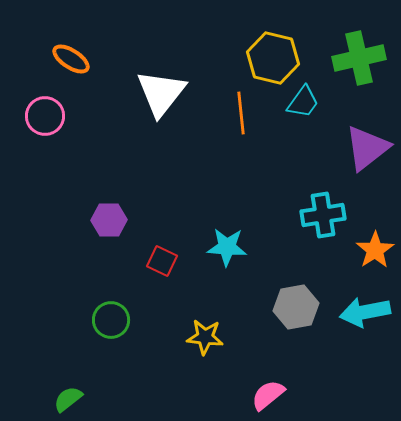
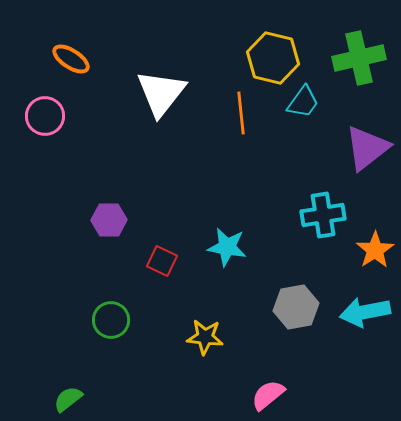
cyan star: rotated 6 degrees clockwise
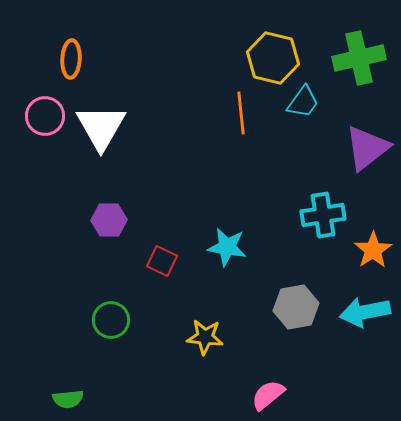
orange ellipse: rotated 60 degrees clockwise
white triangle: moved 60 px left, 34 px down; rotated 8 degrees counterclockwise
orange star: moved 2 px left
green semicircle: rotated 148 degrees counterclockwise
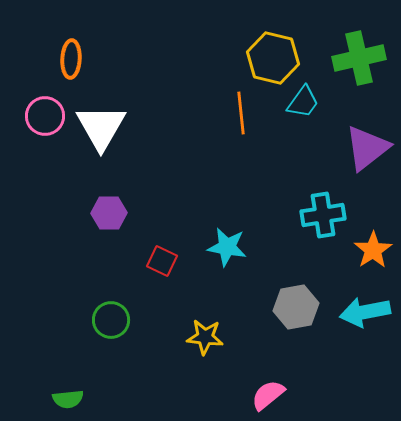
purple hexagon: moved 7 px up
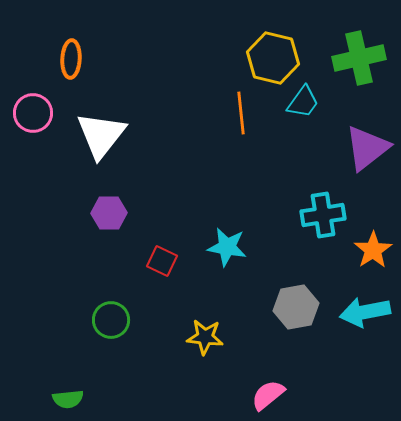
pink circle: moved 12 px left, 3 px up
white triangle: moved 8 px down; rotated 8 degrees clockwise
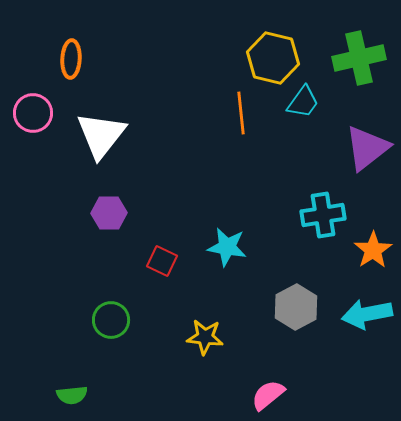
gray hexagon: rotated 18 degrees counterclockwise
cyan arrow: moved 2 px right, 2 px down
green semicircle: moved 4 px right, 4 px up
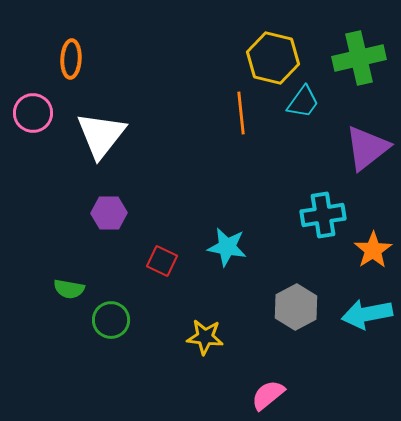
green semicircle: moved 3 px left, 106 px up; rotated 16 degrees clockwise
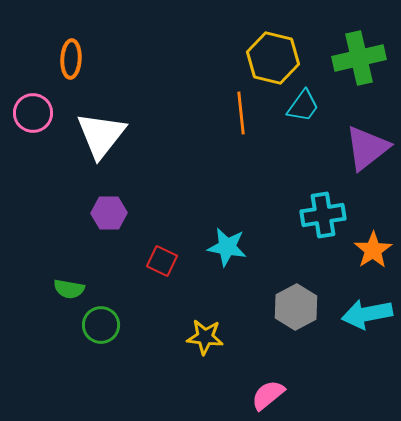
cyan trapezoid: moved 4 px down
green circle: moved 10 px left, 5 px down
